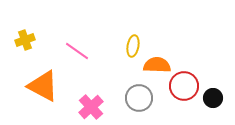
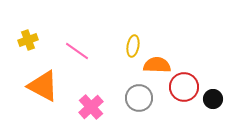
yellow cross: moved 3 px right
red circle: moved 1 px down
black circle: moved 1 px down
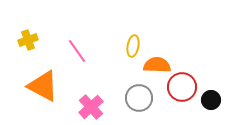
pink line: rotated 20 degrees clockwise
red circle: moved 2 px left
black circle: moved 2 px left, 1 px down
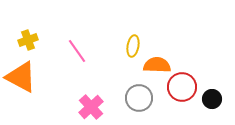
orange triangle: moved 22 px left, 9 px up
black circle: moved 1 px right, 1 px up
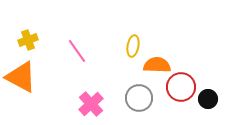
red circle: moved 1 px left
black circle: moved 4 px left
pink cross: moved 3 px up
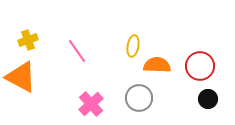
red circle: moved 19 px right, 21 px up
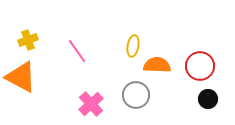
gray circle: moved 3 px left, 3 px up
